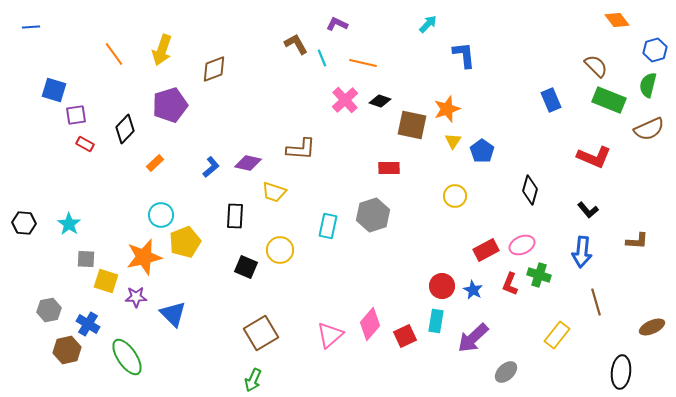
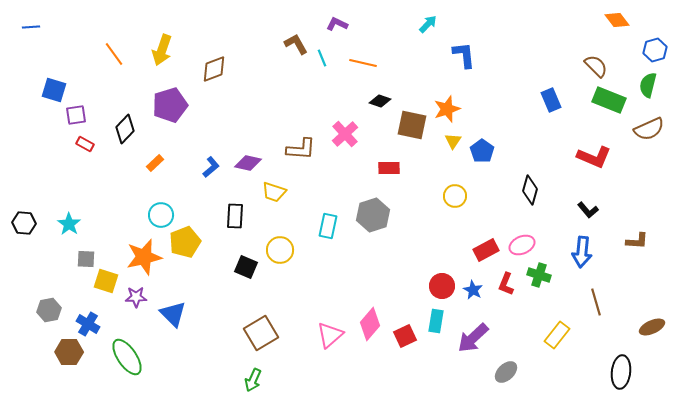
pink cross at (345, 100): moved 34 px down
red L-shape at (510, 284): moved 4 px left
brown hexagon at (67, 350): moved 2 px right, 2 px down; rotated 12 degrees clockwise
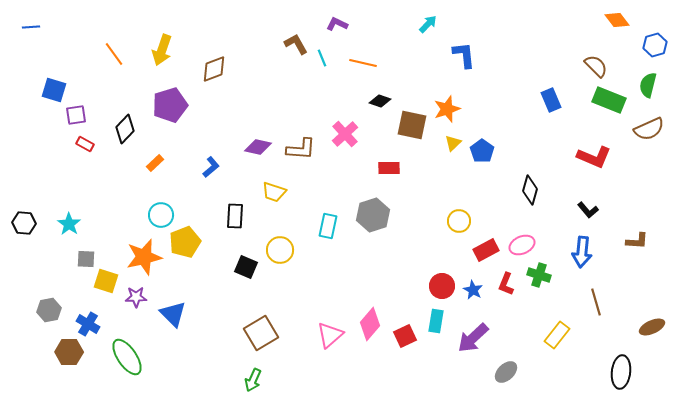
blue hexagon at (655, 50): moved 5 px up
yellow triangle at (453, 141): moved 2 px down; rotated 12 degrees clockwise
purple diamond at (248, 163): moved 10 px right, 16 px up
yellow circle at (455, 196): moved 4 px right, 25 px down
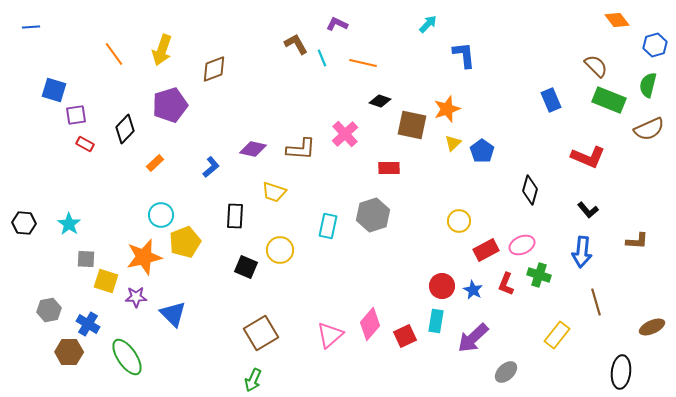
purple diamond at (258, 147): moved 5 px left, 2 px down
red L-shape at (594, 157): moved 6 px left
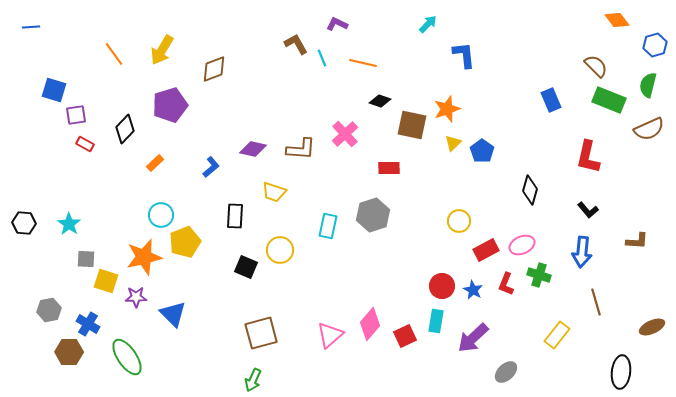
yellow arrow at (162, 50): rotated 12 degrees clockwise
red L-shape at (588, 157): rotated 80 degrees clockwise
brown square at (261, 333): rotated 16 degrees clockwise
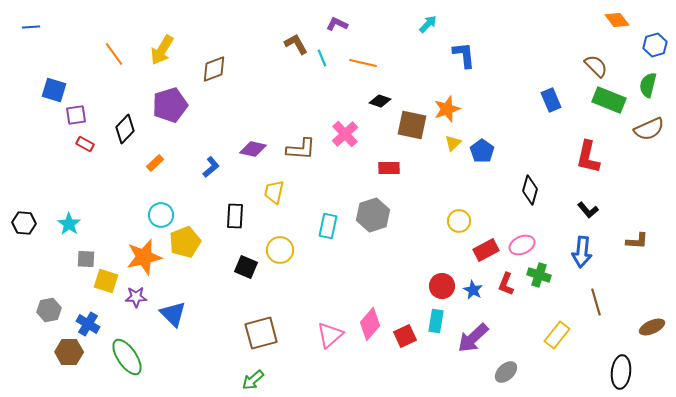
yellow trapezoid at (274, 192): rotated 85 degrees clockwise
green arrow at (253, 380): rotated 25 degrees clockwise
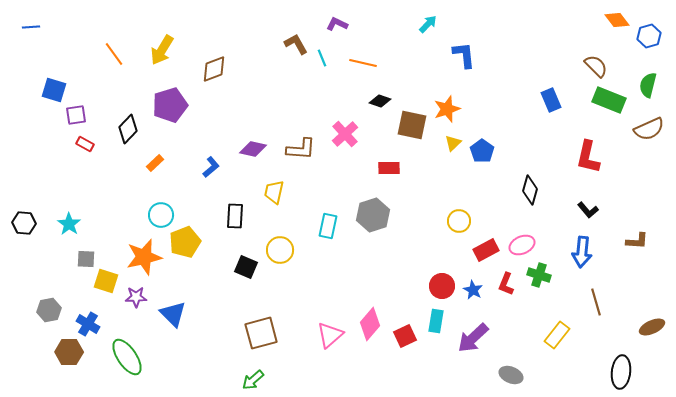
blue hexagon at (655, 45): moved 6 px left, 9 px up
black diamond at (125, 129): moved 3 px right
gray ellipse at (506, 372): moved 5 px right, 3 px down; rotated 65 degrees clockwise
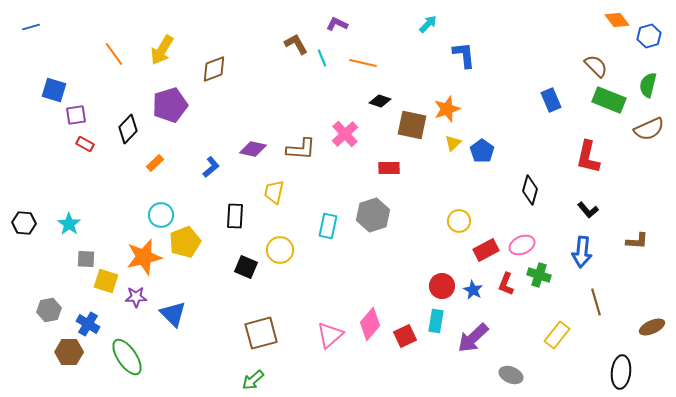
blue line at (31, 27): rotated 12 degrees counterclockwise
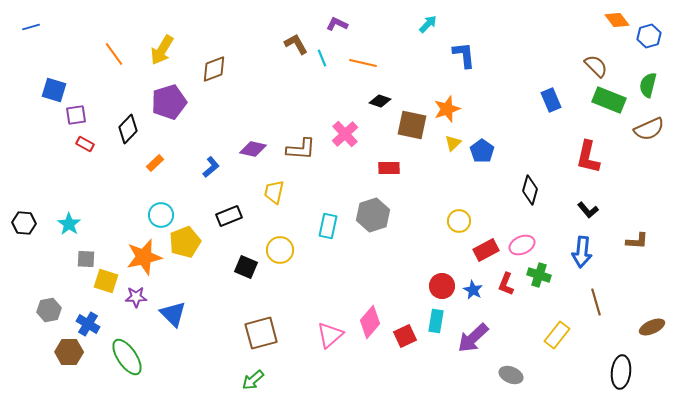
purple pentagon at (170, 105): moved 1 px left, 3 px up
black rectangle at (235, 216): moved 6 px left; rotated 65 degrees clockwise
pink diamond at (370, 324): moved 2 px up
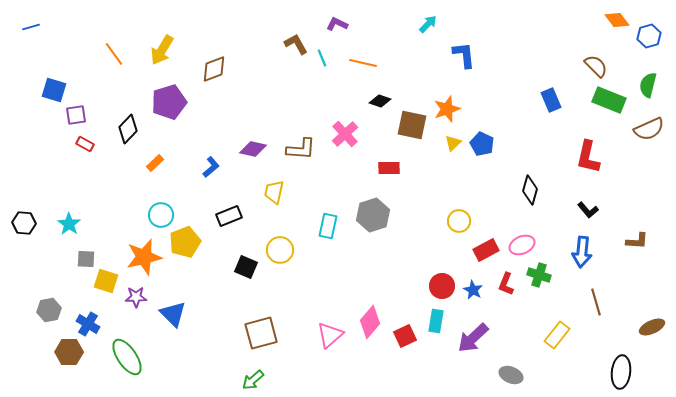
blue pentagon at (482, 151): moved 7 px up; rotated 10 degrees counterclockwise
